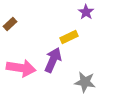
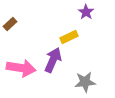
gray star: rotated 15 degrees counterclockwise
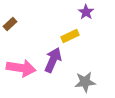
yellow rectangle: moved 1 px right, 1 px up
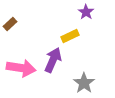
gray star: moved 1 px left, 1 px down; rotated 30 degrees counterclockwise
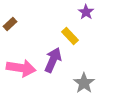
yellow rectangle: rotated 72 degrees clockwise
